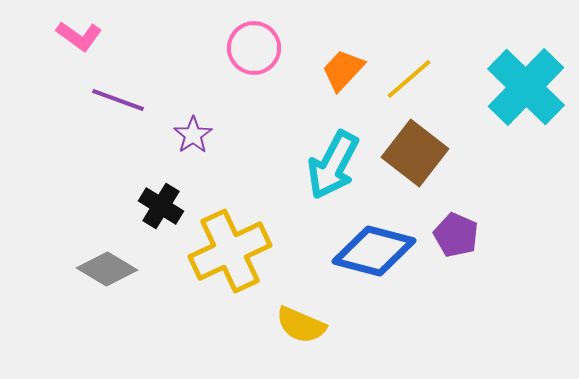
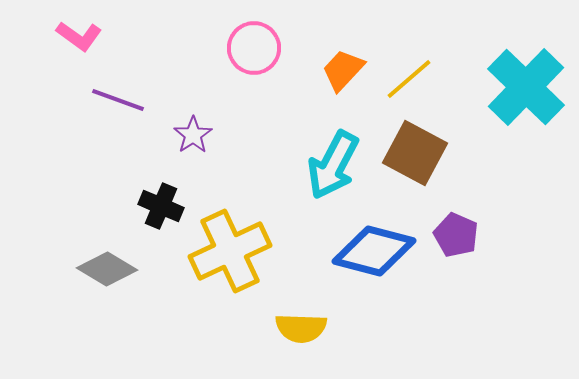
brown square: rotated 10 degrees counterclockwise
black cross: rotated 9 degrees counterclockwise
yellow semicircle: moved 3 px down; rotated 21 degrees counterclockwise
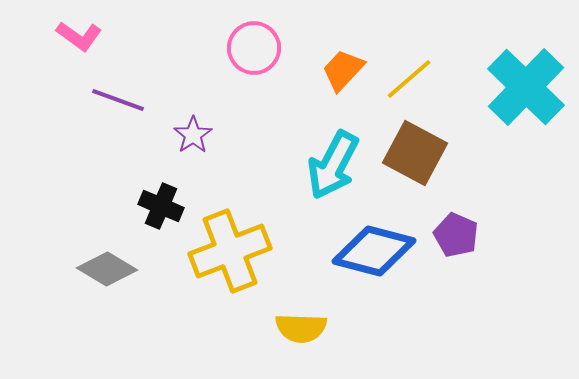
yellow cross: rotated 4 degrees clockwise
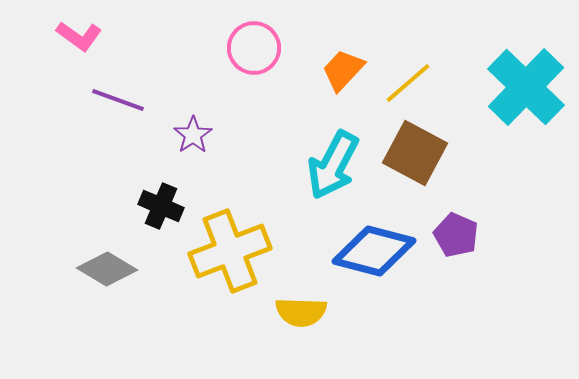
yellow line: moved 1 px left, 4 px down
yellow semicircle: moved 16 px up
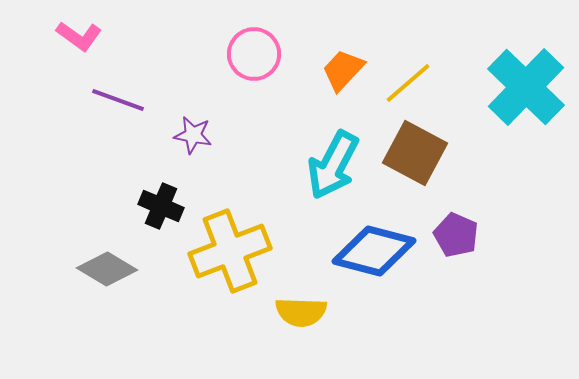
pink circle: moved 6 px down
purple star: rotated 27 degrees counterclockwise
